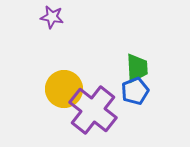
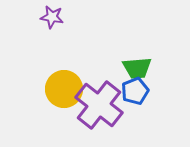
green trapezoid: rotated 88 degrees clockwise
purple cross: moved 6 px right, 5 px up
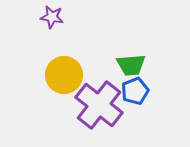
green trapezoid: moved 6 px left, 3 px up
yellow circle: moved 14 px up
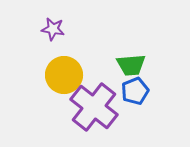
purple star: moved 1 px right, 12 px down
purple cross: moved 5 px left, 2 px down
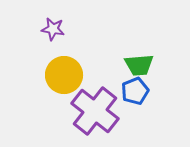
green trapezoid: moved 8 px right
purple cross: moved 1 px right, 4 px down
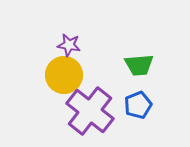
purple star: moved 16 px right, 16 px down
blue pentagon: moved 3 px right, 14 px down
purple cross: moved 5 px left
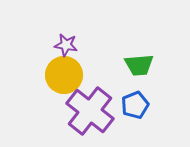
purple star: moved 3 px left
blue pentagon: moved 3 px left
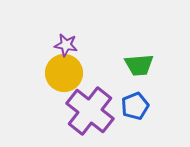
yellow circle: moved 2 px up
blue pentagon: moved 1 px down
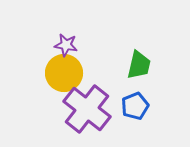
green trapezoid: rotated 72 degrees counterclockwise
purple cross: moved 3 px left, 2 px up
